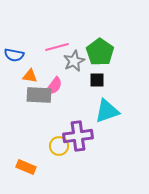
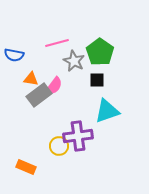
pink line: moved 4 px up
gray star: rotated 20 degrees counterclockwise
orange triangle: moved 1 px right, 3 px down
gray rectangle: rotated 40 degrees counterclockwise
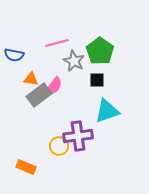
green pentagon: moved 1 px up
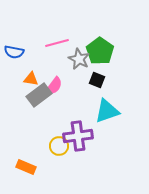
blue semicircle: moved 3 px up
gray star: moved 5 px right, 2 px up
black square: rotated 21 degrees clockwise
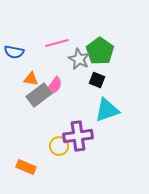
cyan triangle: moved 1 px up
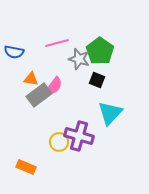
gray star: rotated 10 degrees counterclockwise
cyan triangle: moved 3 px right, 3 px down; rotated 28 degrees counterclockwise
purple cross: moved 1 px right; rotated 24 degrees clockwise
yellow circle: moved 4 px up
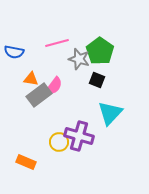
orange rectangle: moved 5 px up
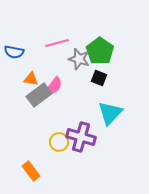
black square: moved 2 px right, 2 px up
purple cross: moved 2 px right, 1 px down
orange rectangle: moved 5 px right, 9 px down; rotated 30 degrees clockwise
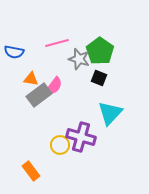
yellow circle: moved 1 px right, 3 px down
